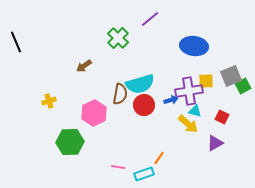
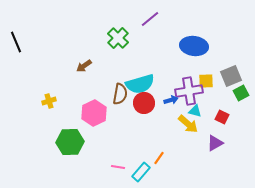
green square: moved 2 px left, 7 px down
red circle: moved 2 px up
cyan rectangle: moved 3 px left, 2 px up; rotated 30 degrees counterclockwise
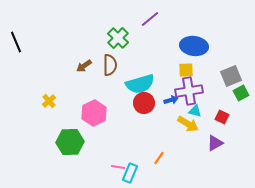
yellow square: moved 20 px left, 11 px up
brown semicircle: moved 10 px left, 29 px up; rotated 10 degrees counterclockwise
yellow cross: rotated 24 degrees counterclockwise
yellow arrow: rotated 10 degrees counterclockwise
cyan rectangle: moved 11 px left, 1 px down; rotated 18 degrees counterclockwise
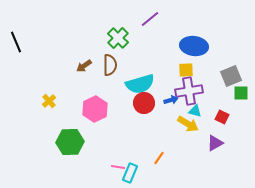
green square: rotated 28 degrees clockwise
pink hexagon: moved 1 px right, 4 px up
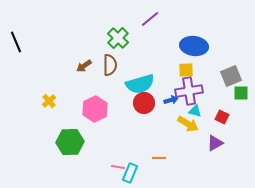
orange line: rotated 56 degrees clockwise
